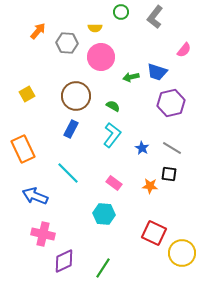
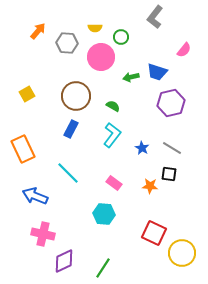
green circle: moved 25 px down
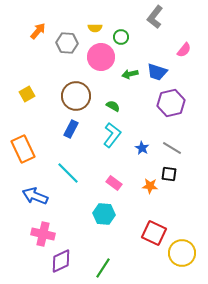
green arrow: moved 1 px left, 3 px up
purple diamond: moved 3 px left
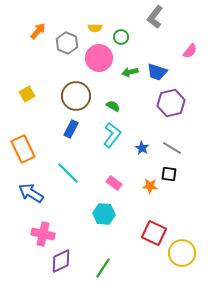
gray hexagon: rotated 20 degrees clockwise
pink semicircle: moved 6 px right, 1 px down
pink circle: moved 2 px left, 1 px down
green arrow: moved 2 px up
blue arrow: moved 4 px left, 3 px up; rotated 10 degrees clockwise
